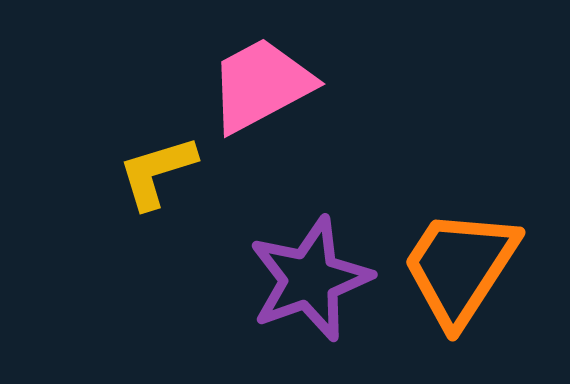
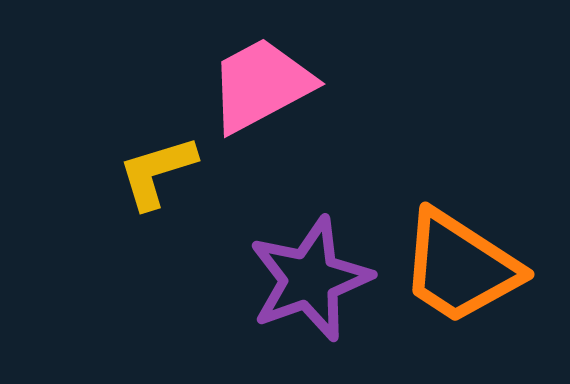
orange trapezoid: rotated 90 degrees counterclockwise
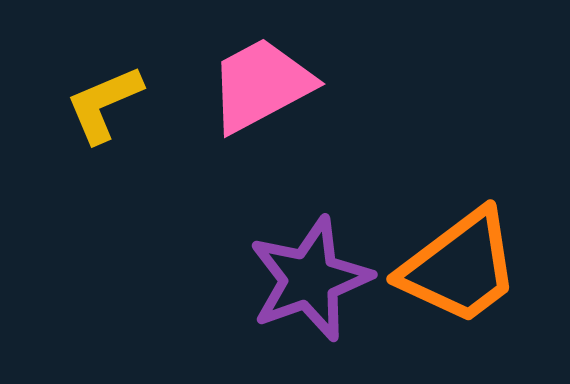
yellow L-shape: moved 53 px left, 68 px up; rotated 6 degrees counterclockwise
orange trapezoid: rotated 70 degrees counterclockwise
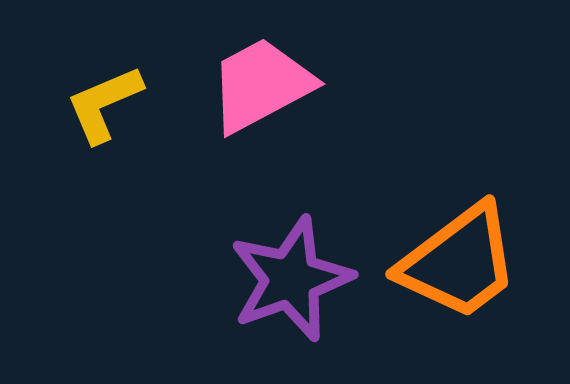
orange trapezoid: moved 1 px left, 5 px up
purple star: moved 19 px left
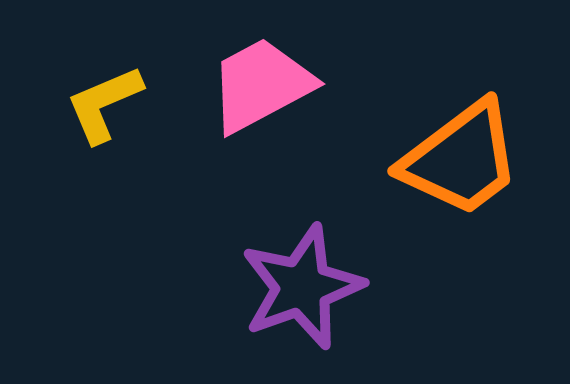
orange trapezoid: moved 2 px right, 103 px up
purple star: moved 11 px right, 8 px down
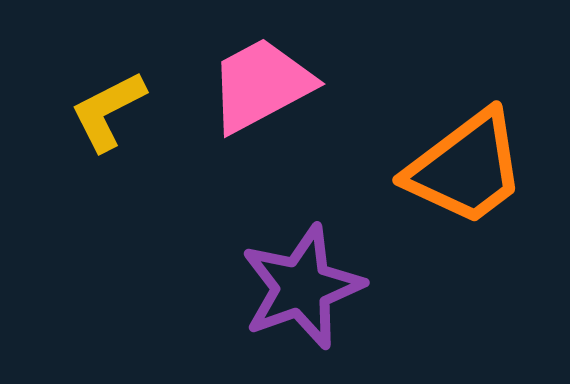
yellow L-shape: moved 4 px right, 7 px down; rotated 4 degrees counterclockwise
orange trapezoid: moved 5 px right, 9 px down
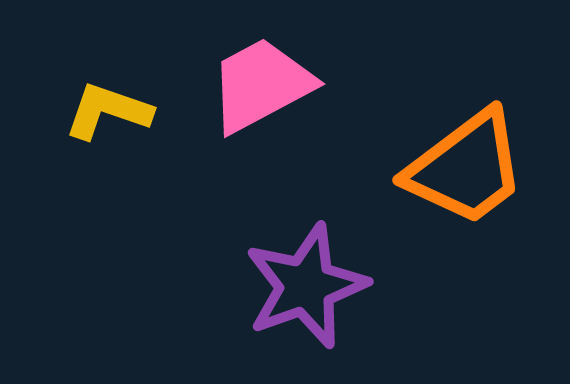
yellow L-shape: rotated 46 degrees clockwise
purple star: moved 4 px right, 1 px up
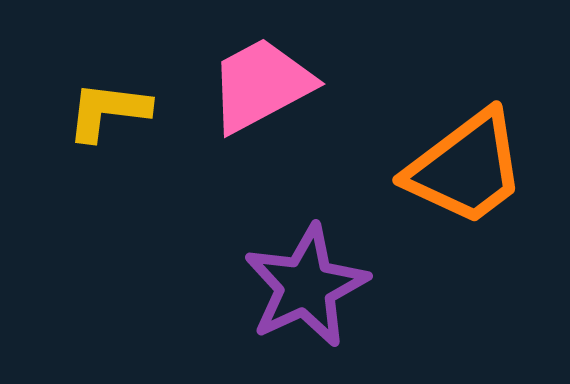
yellow L-shape: rotated 12 degrees counterclockwise
purple star: rotated 5 degrees counterclockwise
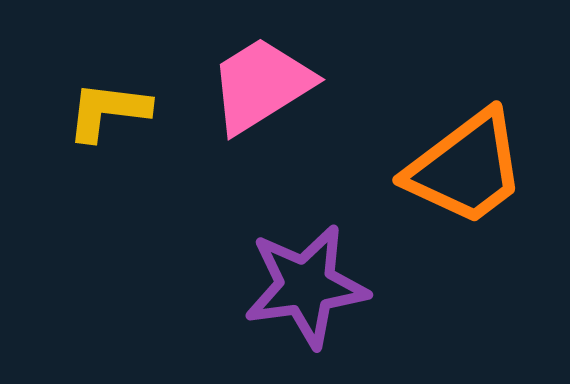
pink trapezoid: rotated 4 degrees counterclockwise
purple star: rotated 17 degrees clockwise
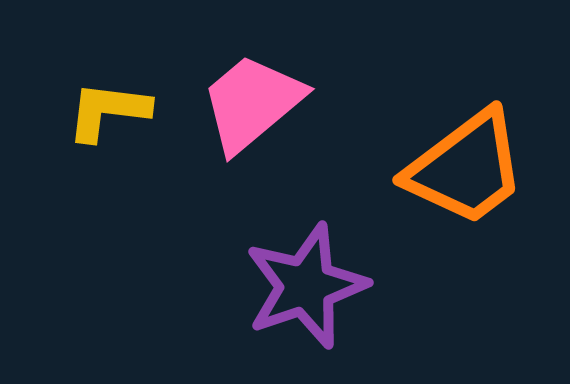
pink trapezoid: moved 9 px left, 18 px down; rotated 8 degrees counterclockwise
purple star: rotated 11 degrees counterclockwise
